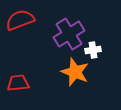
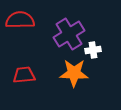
red semicircle: rotated 20 degrees clockwise
orange star: moved 1 px left, 1 px down; rotated 20 degrees counterclockwise
red trapezoid: moved 6 px right, 8 px up
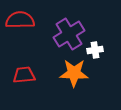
white cross: moved 2 px right
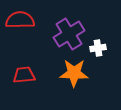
white cross: moved 3 px right, 2 px up
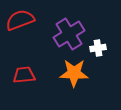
red semicircle: rotated 20 degrees counterclockwise
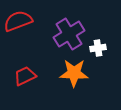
red semicircle: moved 2 px left, 1 px down
red trapezoid: moved 1 px right, 1 px down; rotated 20 degrees counterclockwise
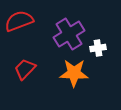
red semicircle: moved 1 px right
red trapezoid: moved 7 px up; rotated 20 degrees counterclockwise
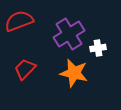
orange star: rotated 12 degrees clockwise
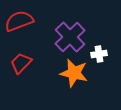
purple cross: moved 1 px right, 3 px down; rotated 12 degrees counterclockwise
white cross: moved 1 px right, 6 px down
red trapezoid: moved 4 px left, 6 px up
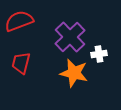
red trapezoid: rotated 30 degrees counterclockwise
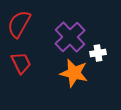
red semicircle: moved 3 px down; rotated 40 degrees counterclockwise
white cross: moved 1 px left, 1 px up
red trapezoid: rotated 140 degrees clockwise
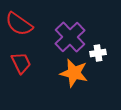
red semicircle: rotated 84 degrees counterclockwise
